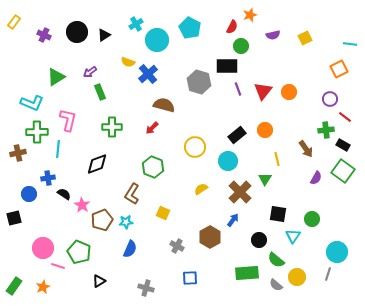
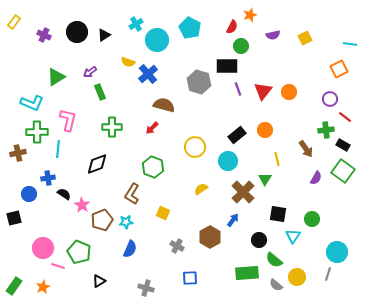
brown cross at (240, 192): moved 3 px right
green semicircle at (276, 260): moved 2 px left
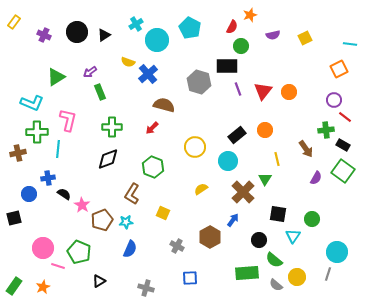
purple circle at (330, 99): moved 4 px right, 1 px down
black diamond at (97, 164): moved 11 px right, 5 px up
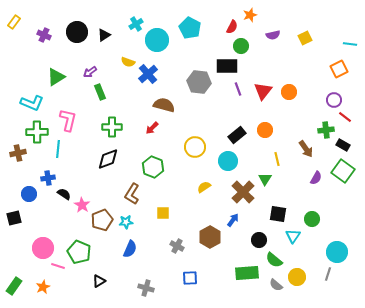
gray hexagon at (199, 82): rotated 10 degrees counterclockwise
yellow semicircle at (201, 189): moved 3 px right, 2 px up
yellow square at (163, 213): rotated 24 degrees counterclockwise
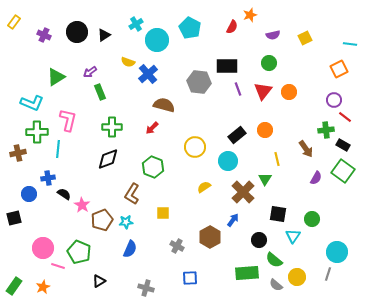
green circle at (241, 46): moved 28 px right, 17 px down
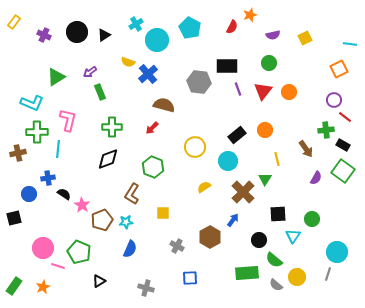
black square at (278, 214): rotated 12 degrees counterclockwise
